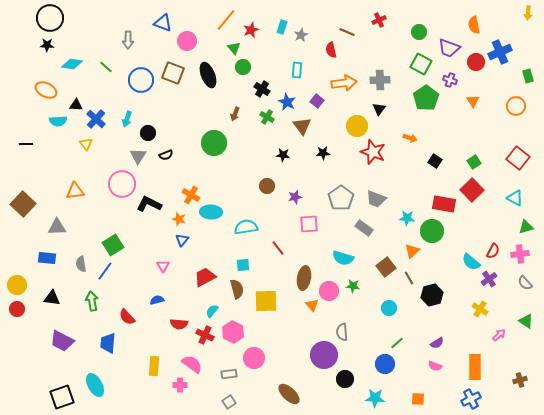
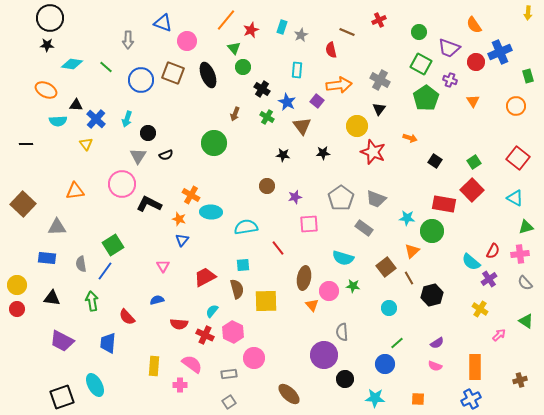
orange semicircle at (474, 25): rotated 24 degrees counterclockwise
gray cross at (380, 80): rotated 30 degrees clockwise
orange arrow at (344, 83): moved 5 px left, 2 px down
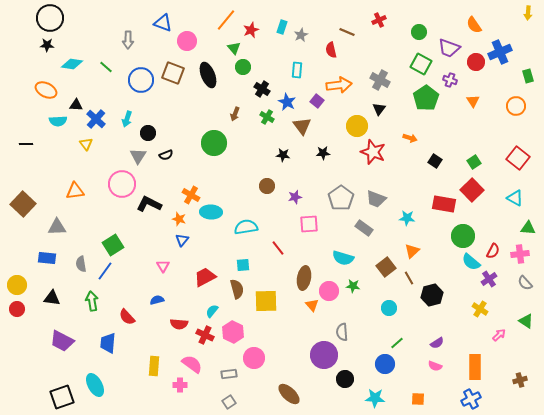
green triangle at (526, 227): moved 2 px right, 1 px down; rotated 21 degrees clockwise
green circle at (432, 231): moved 31 px right, 5 px down
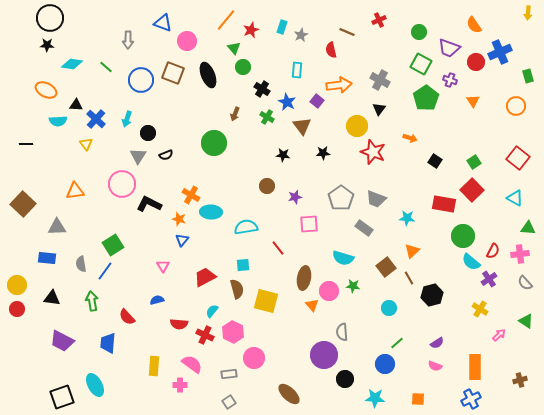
yellow square at (266, 301): rotated 15 degrees clockwise
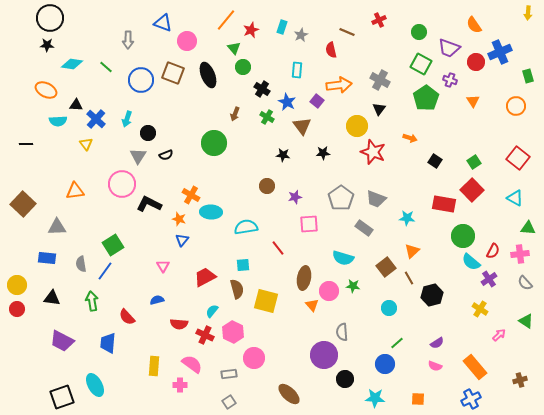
orange rectangle at (475, 367): rotated 40 degrees counterclockwise
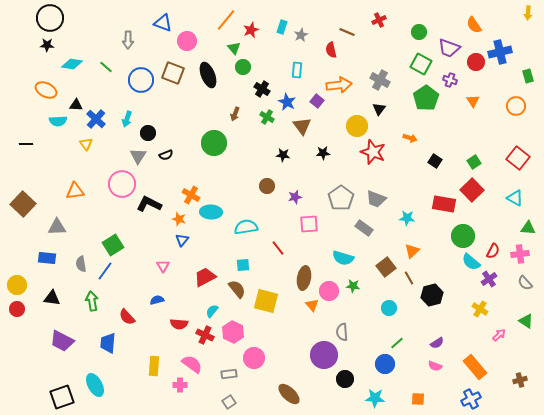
blue cross at (500, 52): rotated 10 degrees clockwise
brown semicircle at (237, 289): rotated 24 degrees counterclockwise
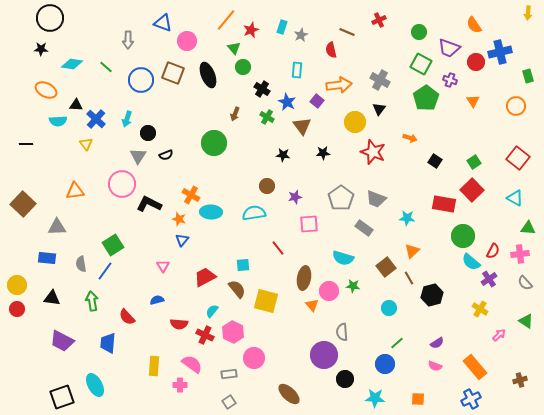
black star at (47, 45): moved 6 px left, 4 px down
yellow circle at (357, 126): moved 2 px left, 4 px up
cyan semicircle at (246, 227): moved 8 px right, 14 px up
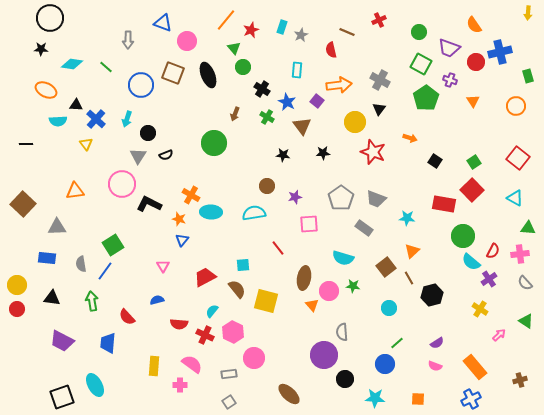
blue circle at (141, 80): moved 5 px down
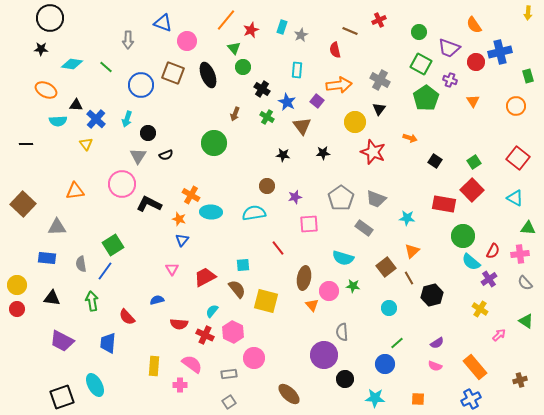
brown line at (347, 32): moved 3 px right, 1 px up
red semicircle at (331, 50): moved 4 px right
pink triangle at (163, 266): moved 9 px right, 3 px down
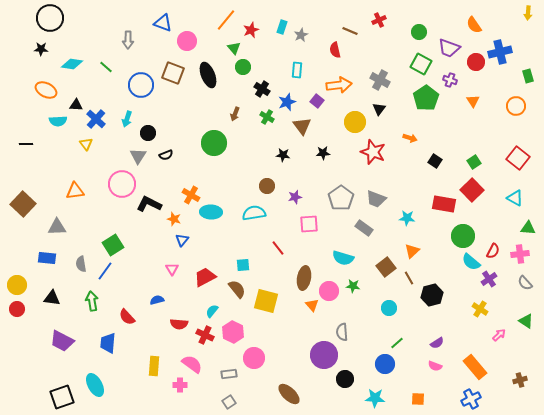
blue star at (287, 102): rotated 24 degrees clockwise
orange star at (179, 219): moved 5 px left
